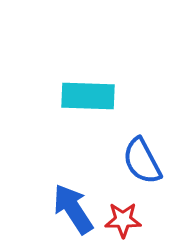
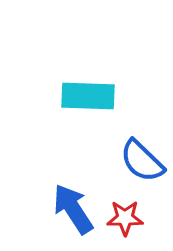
blue semicircle: rotated 18 degrees counterclockwise
red star: moved 2 px right, 2 px up
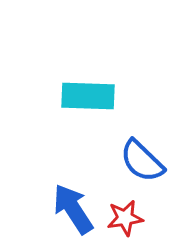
red star: rotated 9 degrees counterclockwise
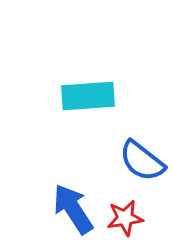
cyan rectangle: rotated 6 degrees counterclockwise
blue semicircle: rotated 6 degrees counterclockwise
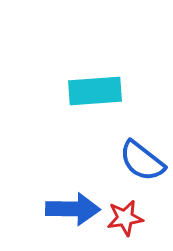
cyan rectangle: moved 7 px right, 5 px up
blue arrow: rotated 124 degrees clockwise
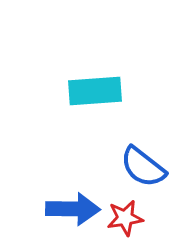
blue semicircle: moved 1 px right, 6 px down
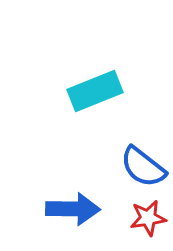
cyan rectangle: rotated 18 degrees counterclockwise
red star: moved 23 px right
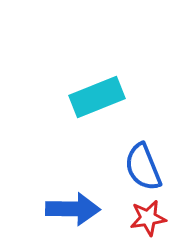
cyan rectangle: moved 2 px right, 6 px down
blue semicircle: rotated 30 degrees clockwise
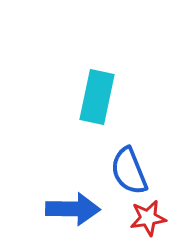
cyan rectangle: rotated 56 degrees counterclockwise
blue semicircle: moved 14 px left, 4 px down
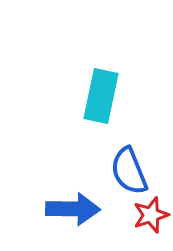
cyan rectangle: moved 4 px right, 1 px up
red star: moved 3 px right, 3 px up; rotated 9 degrees counterclockwise
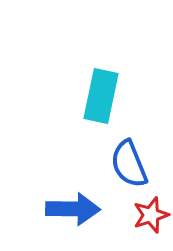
blue semicircle: moved 7 px up
